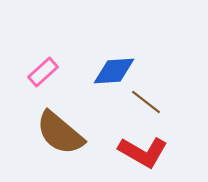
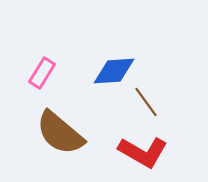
pink rectangle: moved 1 px left, 1 px down; rotated 16 degrees counterclockwise
brown line: rotated 16 degrees clockwise
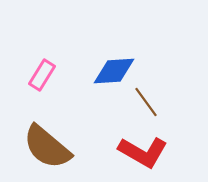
pink rectangle: moved 2 px down
brown semicircle: moved 13 px left, 14 px down
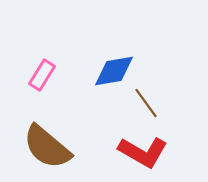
blue diamond: rotated 6 degrees counterclockwise
brown line: moved 1 px down
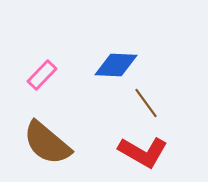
blue diamond: moved 2 px right, 6 px up; rotated 12 degrees clockwise
pink rectangle: rotated 12 degrees clockwise
brown semicircle: moved 4 px up
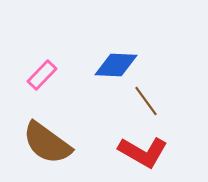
brown line: moved 2 px up
brown semicircle: rotated 4 degrees counterclockwise
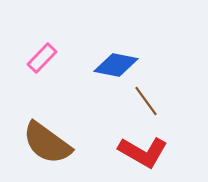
blue diamond: rotated 9 degrees clockwise
pink rectangle: moved 17 px up
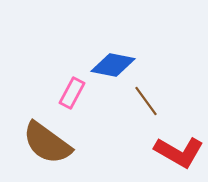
pink rectangle: moved 30 px right, 35 px down; rotated 16 degrees counterclockwise
blue diamond: moved 3 px left
red L-shape: moved 36 px right
